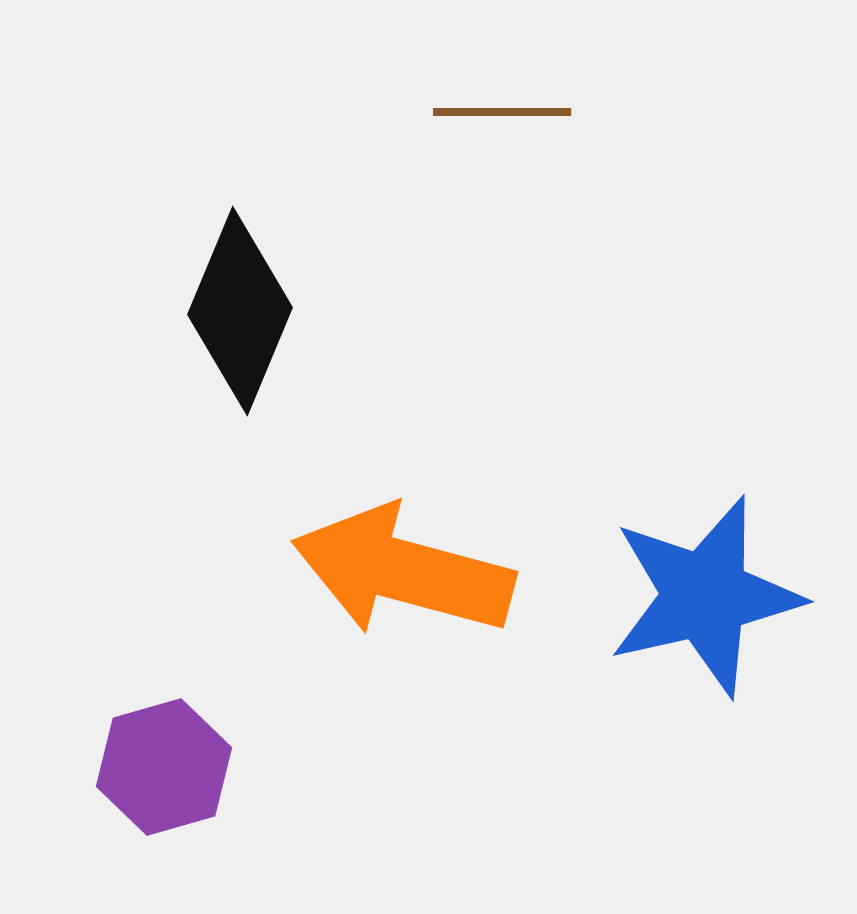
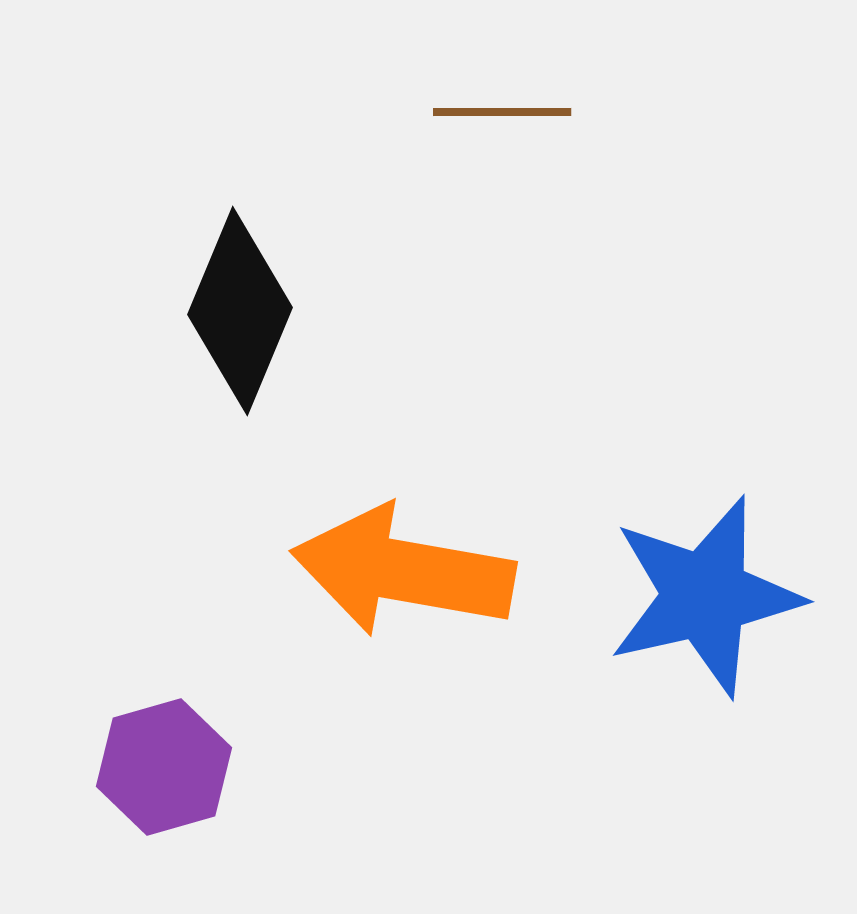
orange arrow: rotated 5 degrees counterclockwise
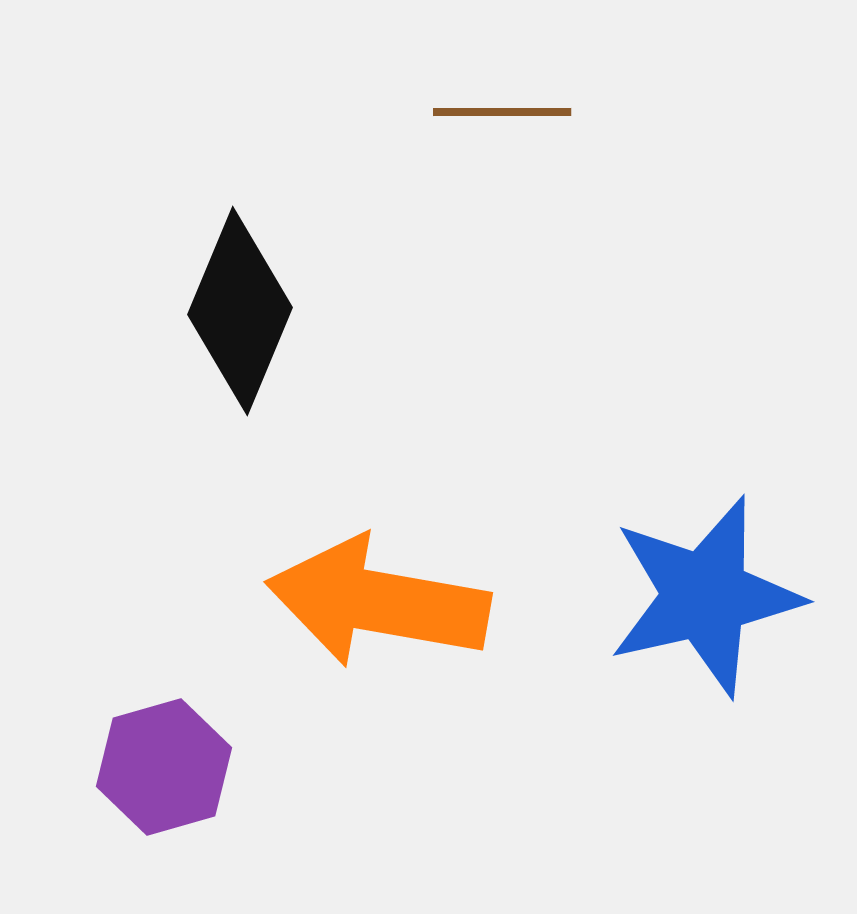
orange arrow: moved 25 px left, 31 px down
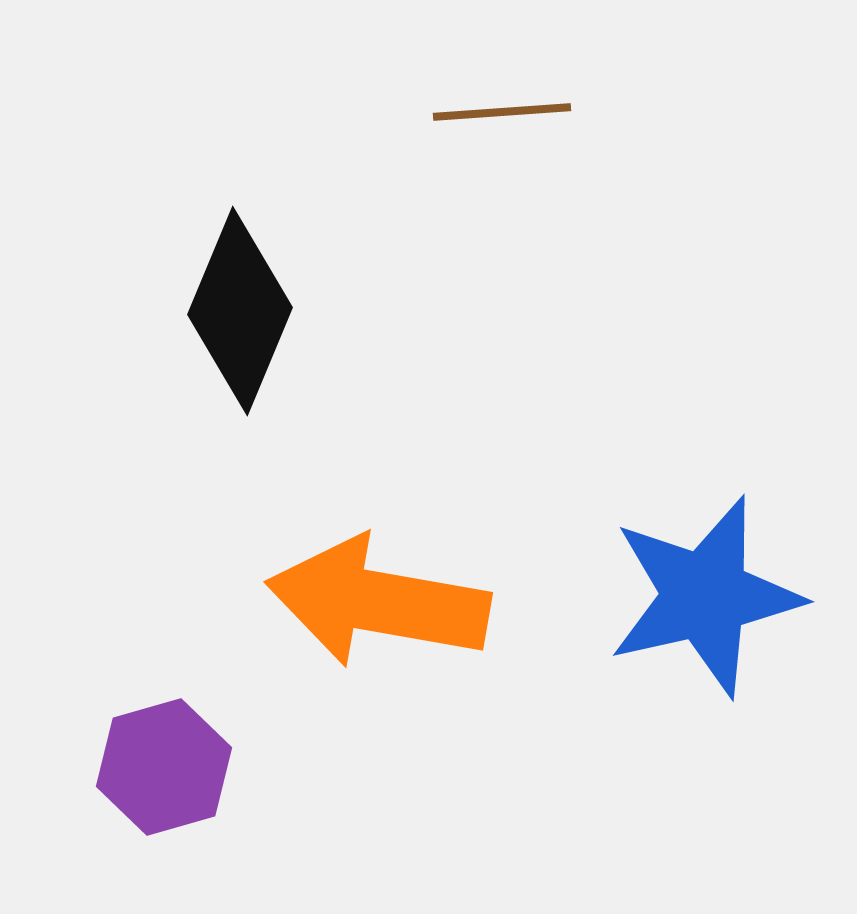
brown line: rotated 4 degrees counterclockwise
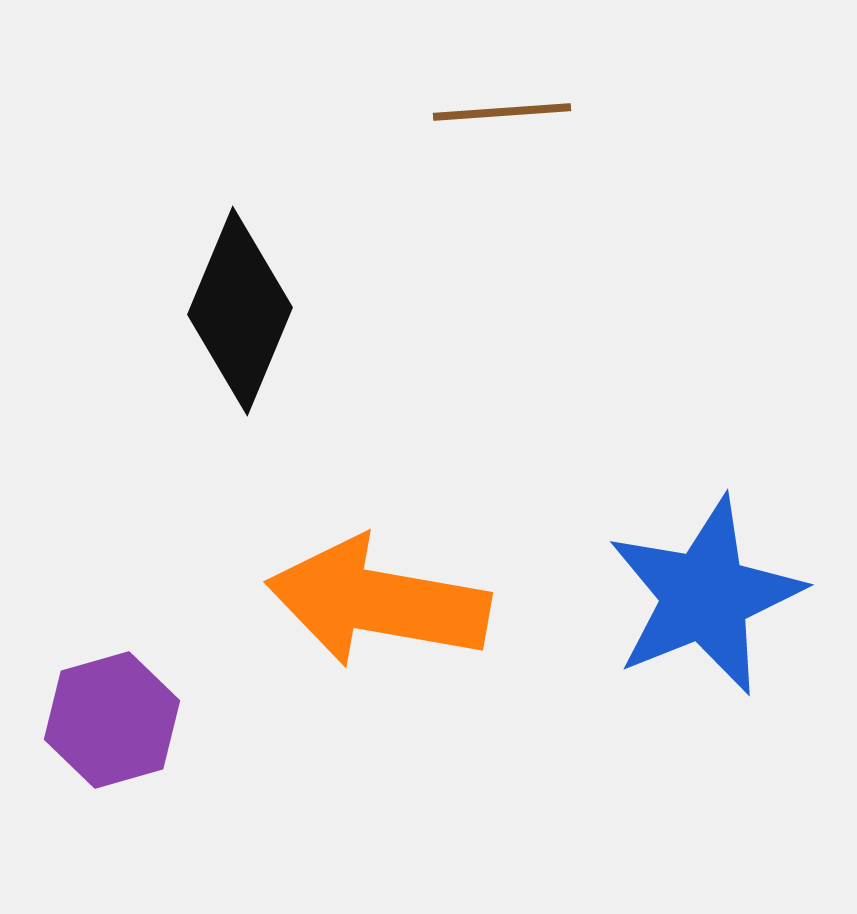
blue star: rotated 9 degrees counterclockwise
purple hexagon: moved 52 px left, 47 px up
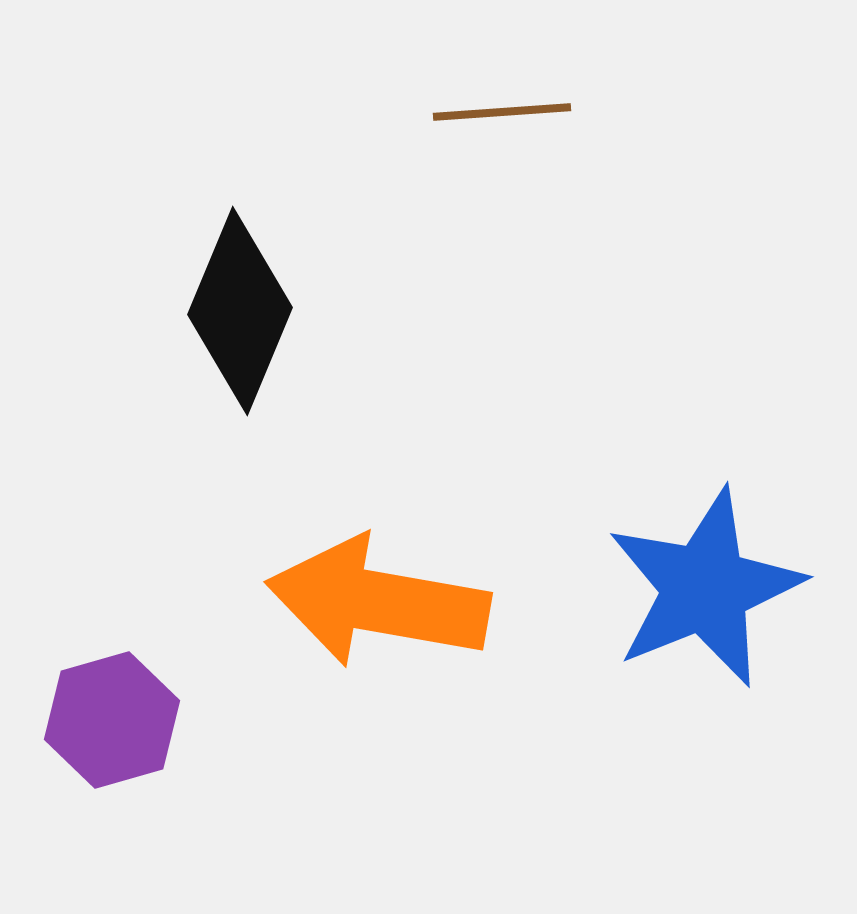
blue star: moved 8 px up
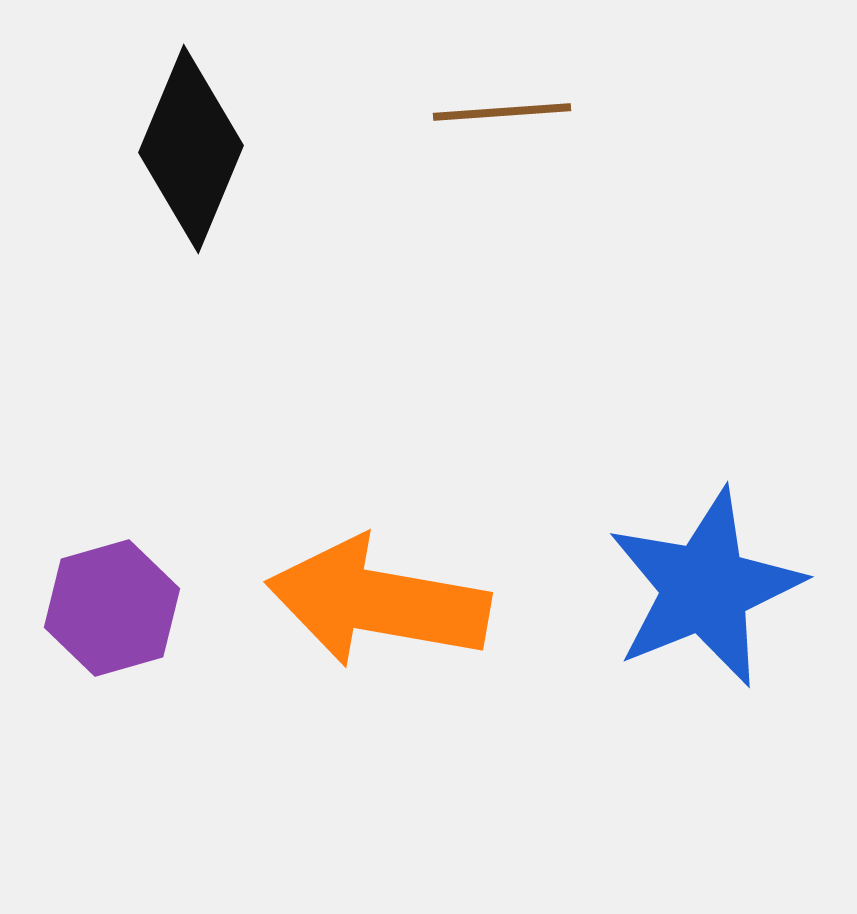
black diamond: moved 49 px left, 162 px up
purple hexagon: moved 112 px up
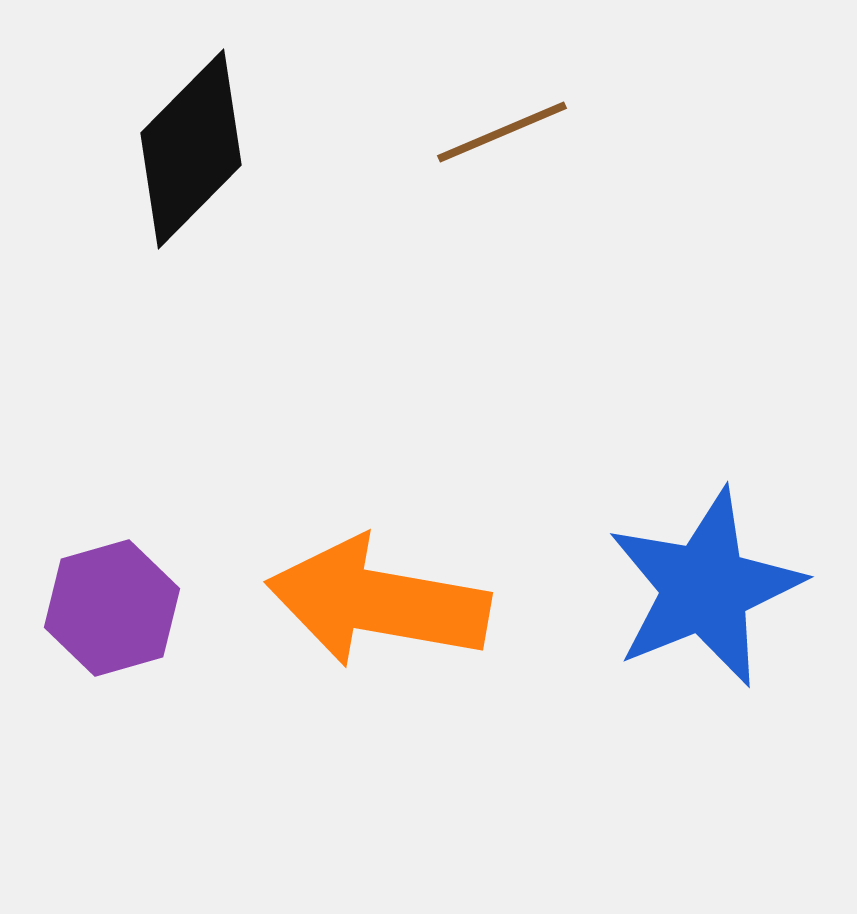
brown line: moved 20 px down; rotated 19 degrees counterclockwise
black diamond: rotated 22 degrees clockwise
